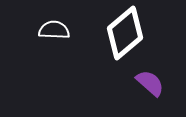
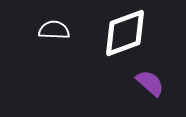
white diamond: rotated 20 degrees clockwise
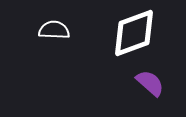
white diamond: moved 9 px right
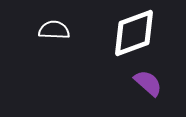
purple semicircle: moved 2 px left
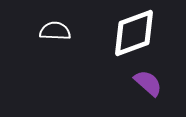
white semicircle: moved 1 px right, 1 px down
